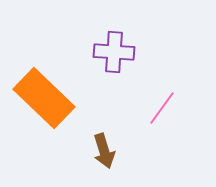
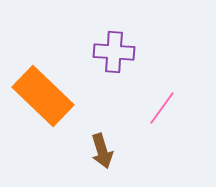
orange rectangle: moved 1 px left, 2 px up
brown arrow: moved 2 px left
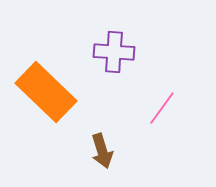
orange rectangle: moved 3 px right, 4 px up
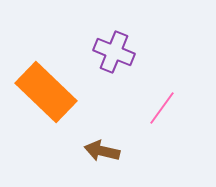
purple cross: rotated 18 degrees clockwise
brown arrow: rotated 120 degrees clockwise
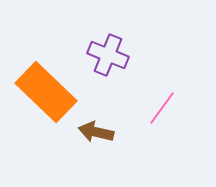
purple cross: moved 6 px left, 3 px down
brown arrow: moved 6 px left, 19 px up
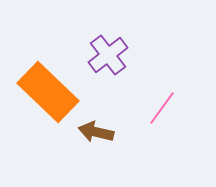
purple cross: rotated 30 degrees clockwise
orange rectangle: moved 2 px right
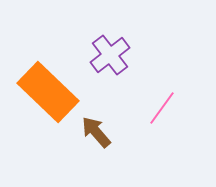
purple cross: moved 2 px right
brown arrow: rotated 36 degrees clockwise
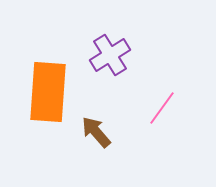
purple cross: rotated 6 degrees clockwise
orange rectangle: rotated 50 degrees clockwise
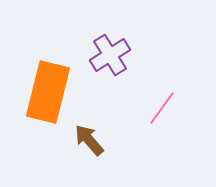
orange rectangle: rotated 10 degrees clockwise
brown arrow: moved 7 px left, 8 px down
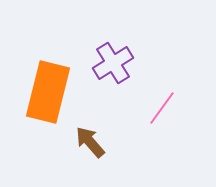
purple cross: moved 3 px right, 8 px down
brown arrow: moved 1 px right, 2 px down
